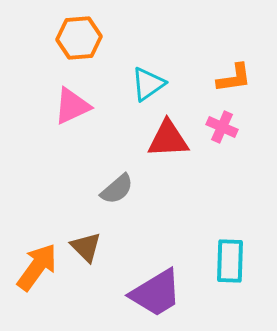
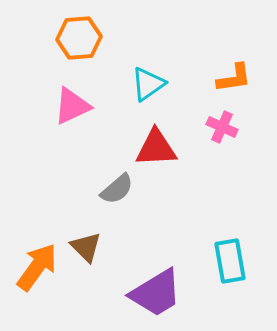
red triangle: moved 12 px left, 9 px down
cyan rectangle: rotated 12 degrees counterclockwise
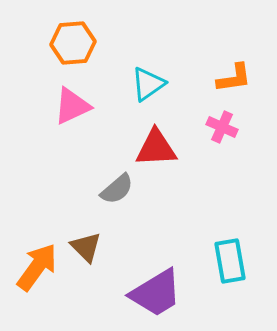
orange hexagon: moved 6 px left, 5 px down
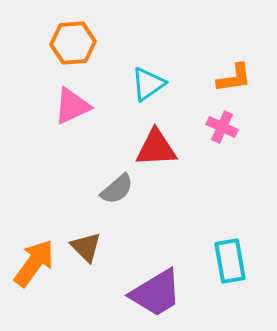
orange arrow: moved 3 px left, 4 px up
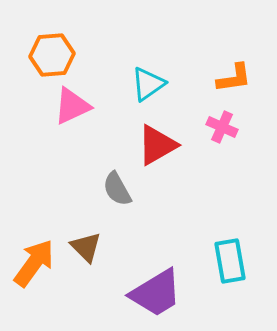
orange hexagon: moved 21 px left, 12 px down
red triangle: moved 1 px right, 3 px up; rotated 27 degrees counterclockwise
gray semicircle: rotated 102 degrees clockwise
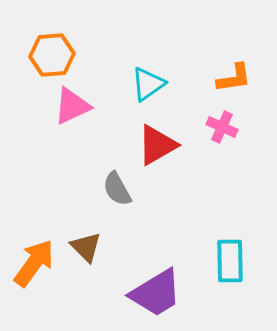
cyan rectangle: rotated 9 degrees clockwise
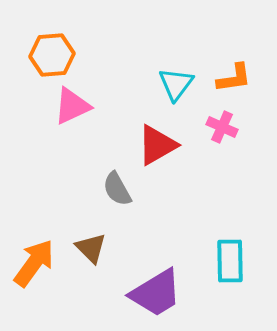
cyan triangle: moved 28 px right; rotated 18 degrees counterclockwise
brown triangle: moved 5 px right, 1 px down
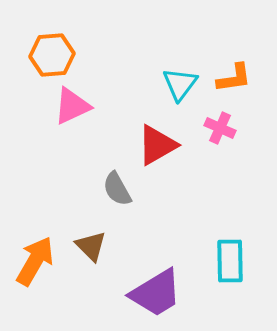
cyan triangle: moved 4 px right
pink cross: moved 2 px left, 1 px down
brown triangle: moved 2 px up
orange arrow: moved 1 px right, 2 px up; rotated 6 degrees counterclockwise
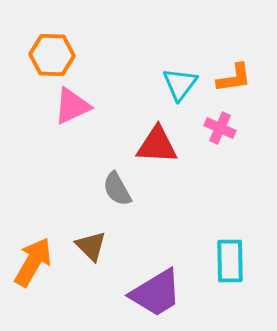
orange hexagon: rotated 6 degrees clockwise
red triangle: rotated 33 degrees clockwise
orange arrow: moved 2 px left, 1 px down
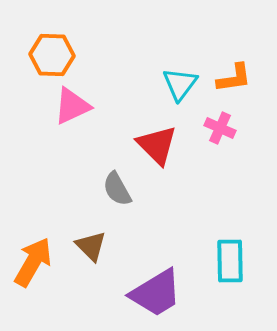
red triangle: rotated 42 degrees clockwise
